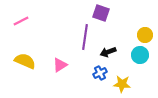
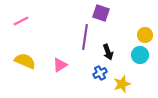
black arrow: rotated 91 degrees counterclockwise
yellow star: rotated 24 degrees counterclockwise
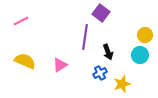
purple square: rotated 18 degrees clockwise
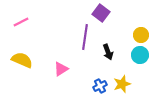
pink line: moved 1 px down
yellow circle: moved 4 px left
yellow semicircle: moved 3 px left, 1 px up
pink triangle: moved 1 px right, 4 px down
blue cross: moved 13 px down
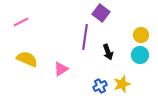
yellow semicircle: moved 5 px right, 1 px up
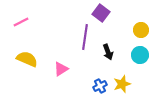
yellow circle: moved 5 px up
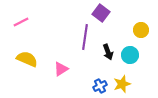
cyan circle: moved 10 px left
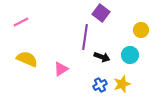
black arrow: moved 6 px left, 5 px down; rotated 49 degrees counterclockwise
blue cross: moved 1 px up
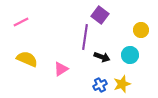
purple square: moved 1 px left, 2 px down
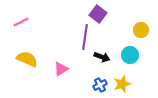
purple square: moved 2 px left, 1 px up
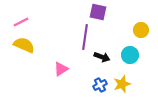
purple square: moved 2 px up; rotated 24 degrees counterclockwise
yellow semicircle: moved 3 px left, 14 px up
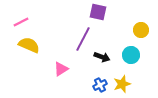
purple line: moved 2 px left, 2 px down; rotated 20 degrees clockwise
yellow semicircle: moved 5 px right
cyan circle: moved 1 px right
